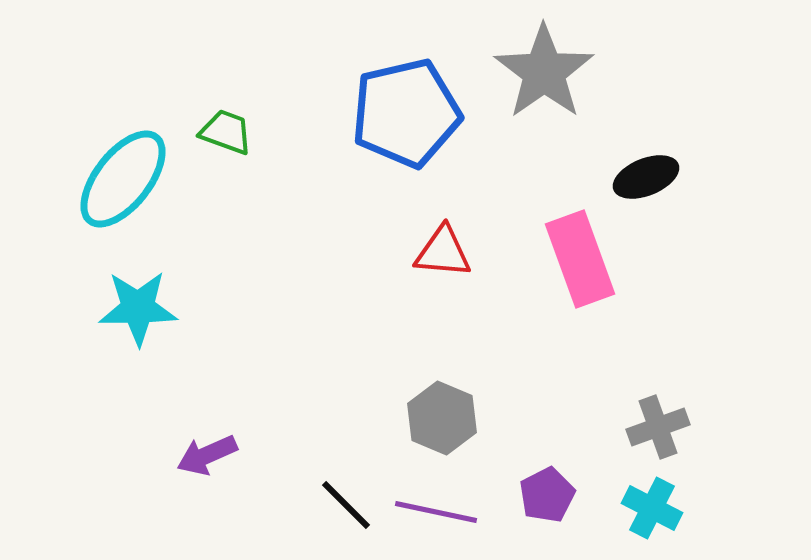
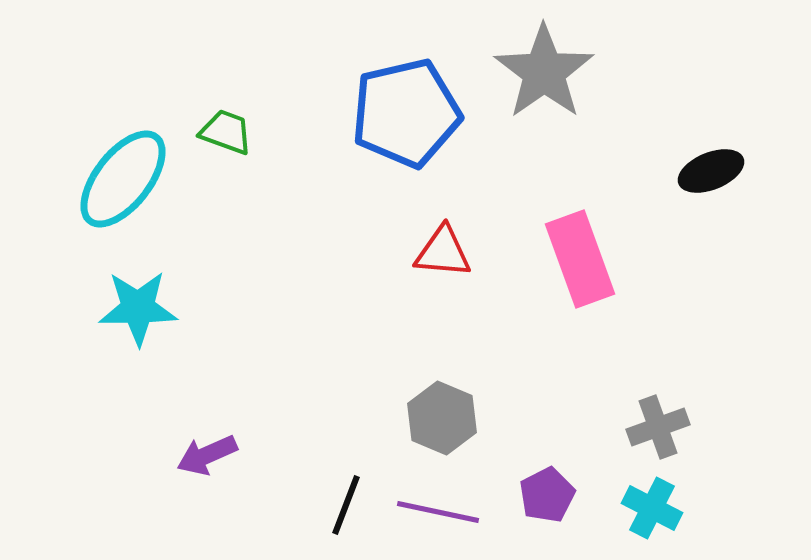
black ellipse: moved 65 px right, 6 px up
black line: rotated 66 degrees clockwise
purple line: moved 2 px right
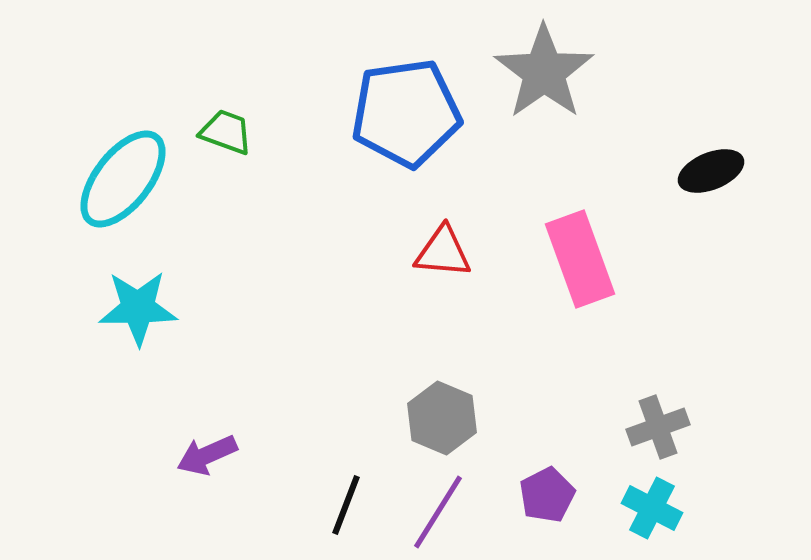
blue pentagon: rotated 5 degrees clockwise
purple line: rotated 70 degrees counterclockwise
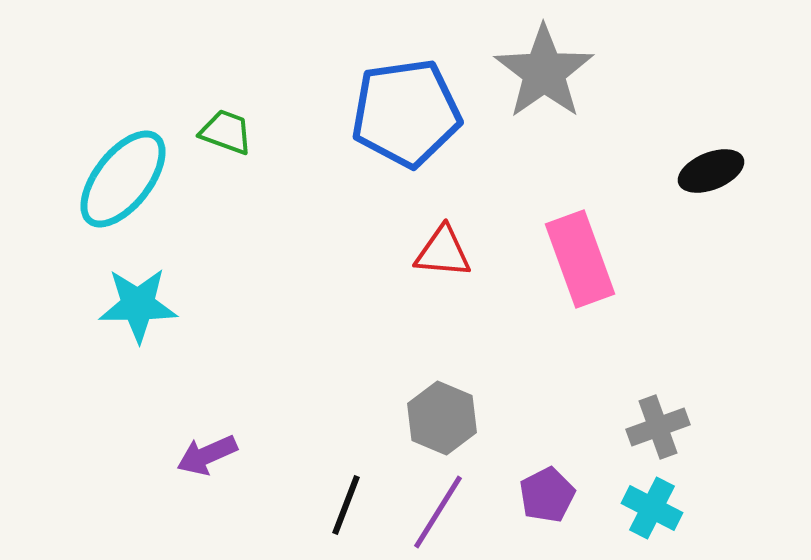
cyan star: moved 3 px up
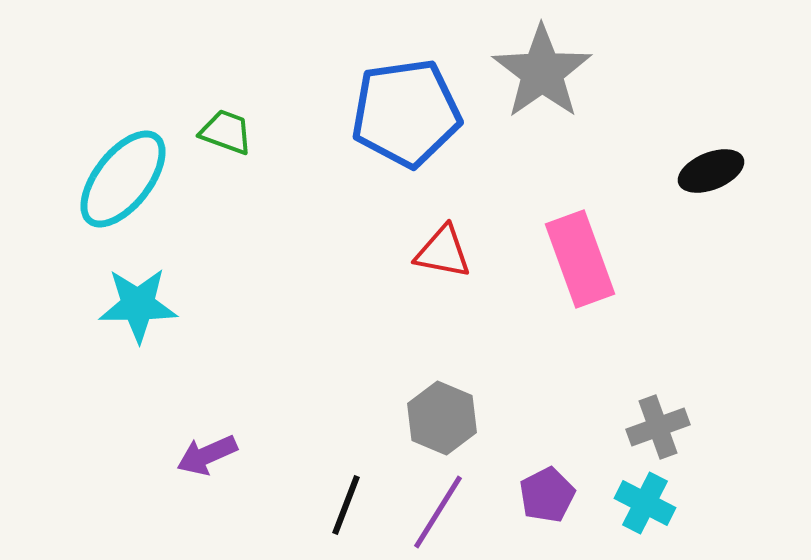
gray star: moved 2 px left
red triangle: rotated 6 degrees clockwise
cyan cross: moved 7 px left, 5 px up
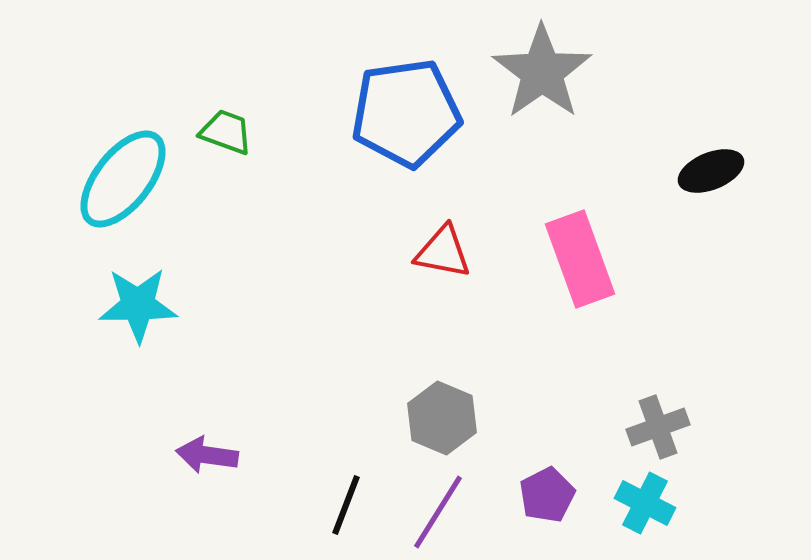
purple arrow: rotated 32 degrees clockwise
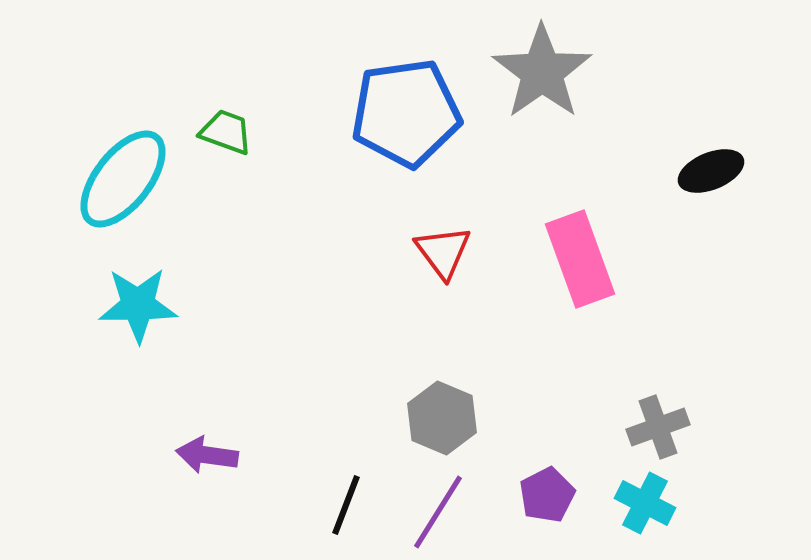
red triangle: rotated 42 degrees clockwise
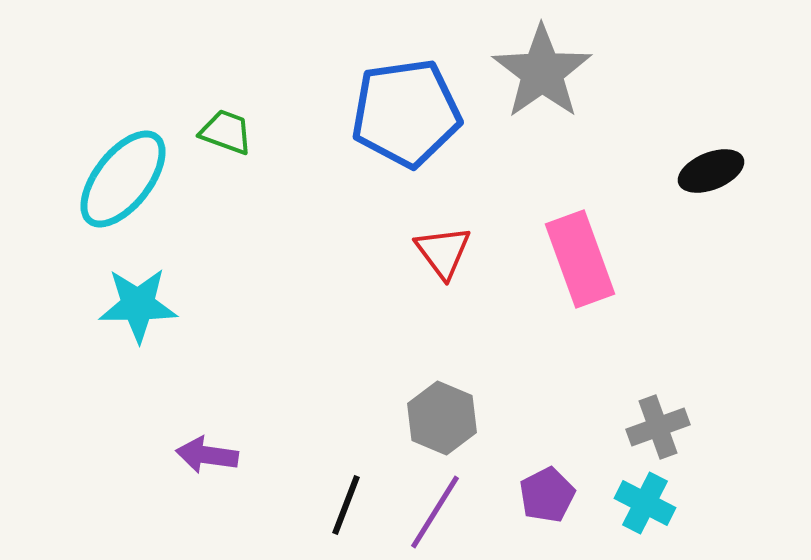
purple line: moved 3 px left
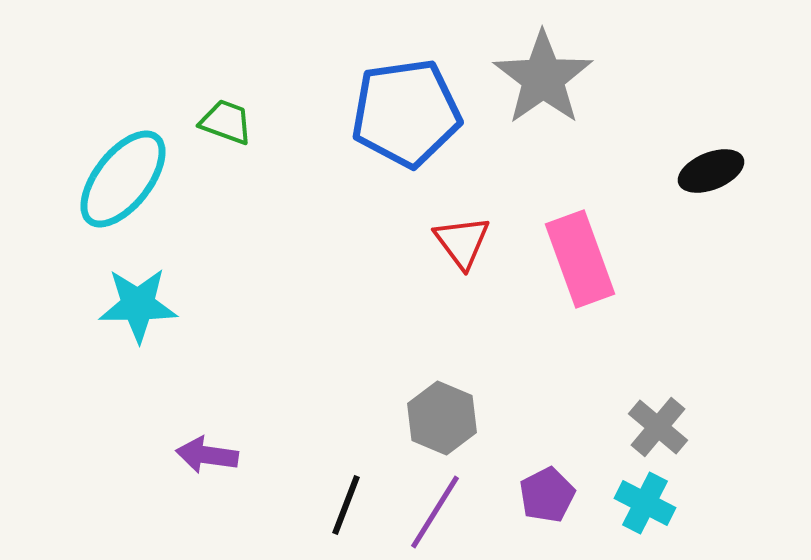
gray star: moved 1 px right, 6 px down
green trapezoid: moved 10 px up
red triangle: moved 19 px right, 10 px up
gray cross: rotated 30 degrees counterclockwise
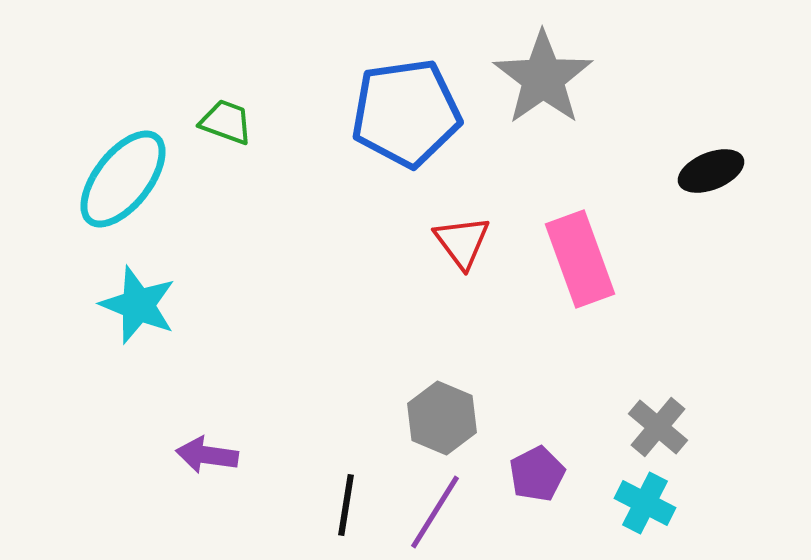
cyan star: rotated 22 degrees clockwise
purple pentagon: moved 10 px left, 21 px up
black line: rotated 12 degrees counterclockwise
